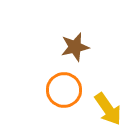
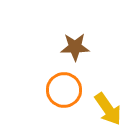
brown star: rotated 12 degrees clockwise
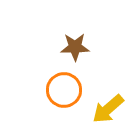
yellow arrow: rotated 84 degrees clockwise
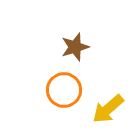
brown star: rotated 16 degrees counterclockwise
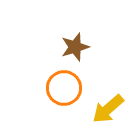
orange circle: moved 2 px up
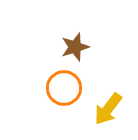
yellow arrow: rotated 12 degrees counterclockwise
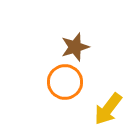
orange circle: moved 1 px right, 6 px up
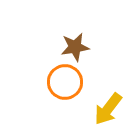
brown star: rotated 8 degrees clockwise
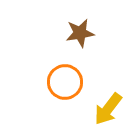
brown star: moved 5 px right, 14 px up
